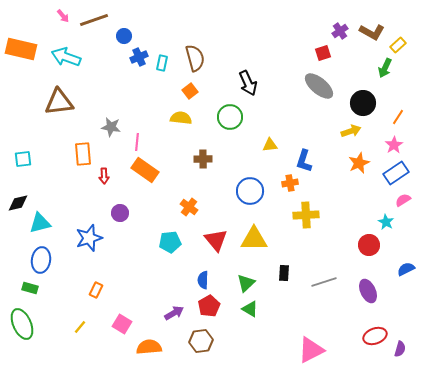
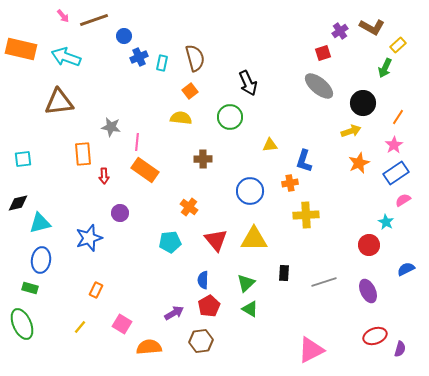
brown L-shape at (372, 32): moved 5 px up
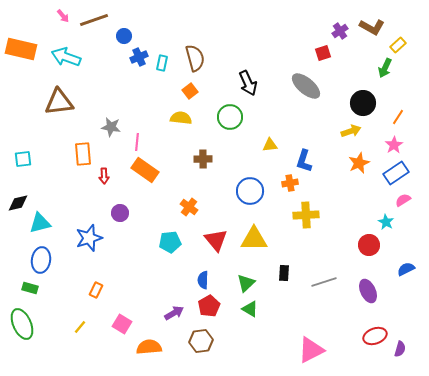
gray ellipse at (319, 86): moved 13 px left
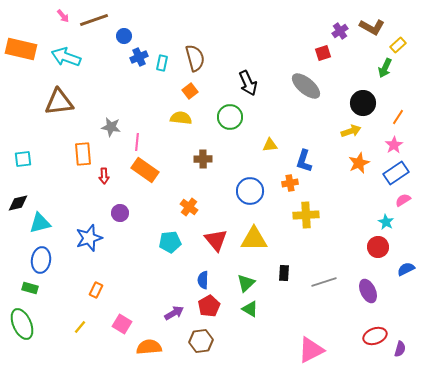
red circle at (369, 245): moved 9 px right, 2 px down
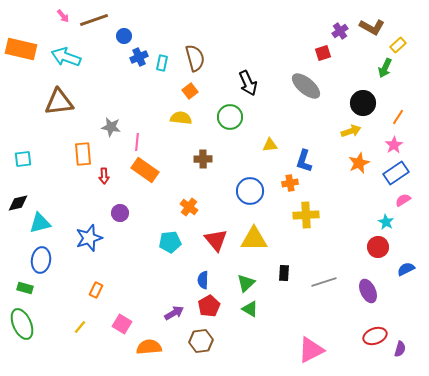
green rectangle at (30, 288): moved 5 px left
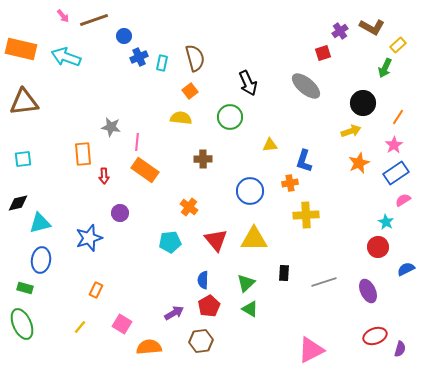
brown triangle at (59, 102): moved 35 px left
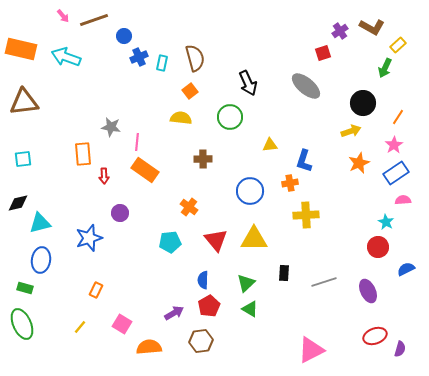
pink semicircle at (403, 200): rotated 28 degrees clockwise
